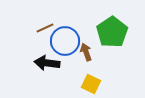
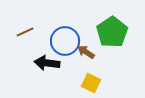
brown line: moved 20 px left, 4 px down
brown arrow: rotated 36 degrees counterclockwise
yellow square: moved 1 px up
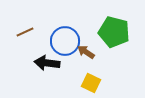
green pentagon: moved 2 px right; rotated 24 degrees counterclockwise
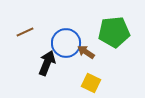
green pentagon: rotated 20 degrees counterclockwise
blue circle: moved 1 px right, 2 px down
black arrow: rotated 105 degrees clockwise
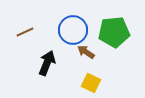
blue circle: moved 7 px right, 13 px up
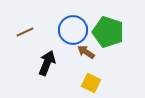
green pentagon: moved 6 px left; rotated 24 degrees clockwise
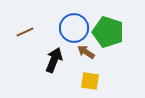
blue circle: moved 1 px right, 2 px up
black arrow: moved 7 px right, 3 px up
yellow square: moved 1 px left, 2 px up; rotated 18 degrees counterclockwise
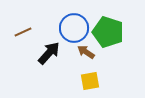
brown line: moved 2 px left
black arrow: moved 5 px left, 7 px up; rotated 20 degrees clockwise
yellow square: rotated 18 degrees counterclockwise
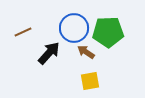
green pentagon: rotated 20 degrees counterclockwise
